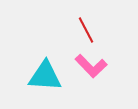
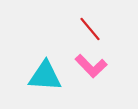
red line: moved 4 px right, 1 px up; rotated 12 degrees counterclockwise
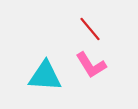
pink L-shape: moved 1 px up; rotated 12 degrees clockwise
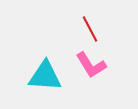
red line: rotated 12 degrees clockwise
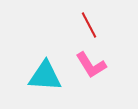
red line: moved 1 px left, 4 px up
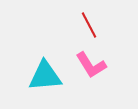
cyan triangle: rotated 9 degrees counterclockwise
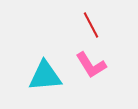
red line: moved 2 px right
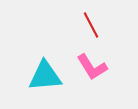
pink L-shape: moved 1 px right, 2 px down
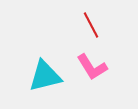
cyan triangle: rotated 9 degrees counterclockwise
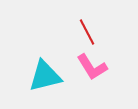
red line: moved 4 px left, 7 px down
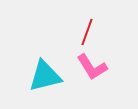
red line: rotated 48 degrees clockwise
